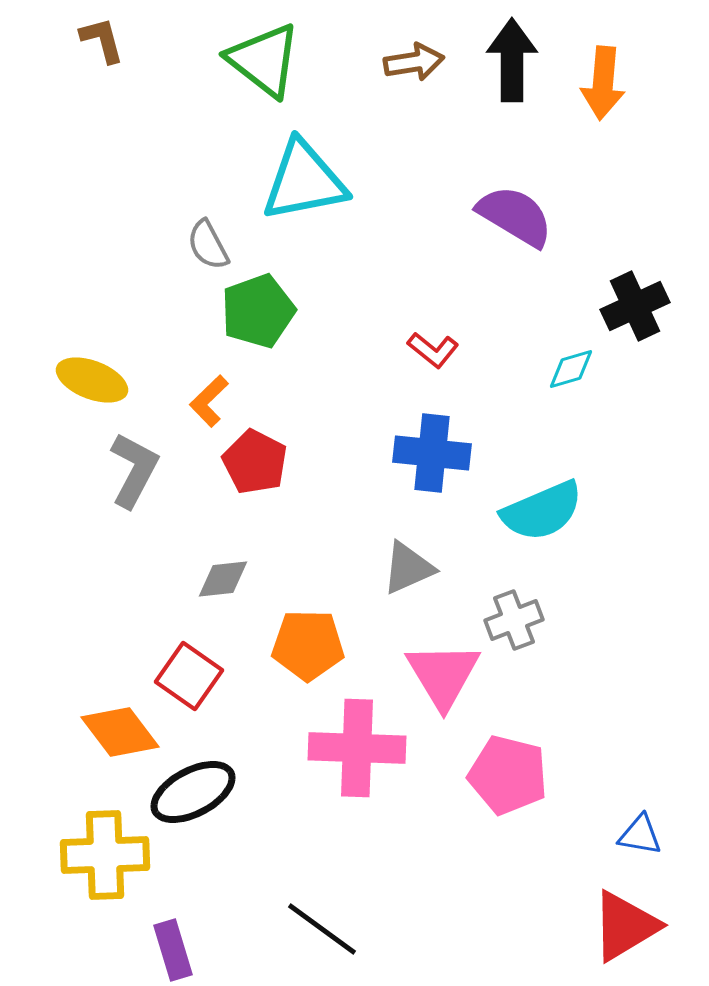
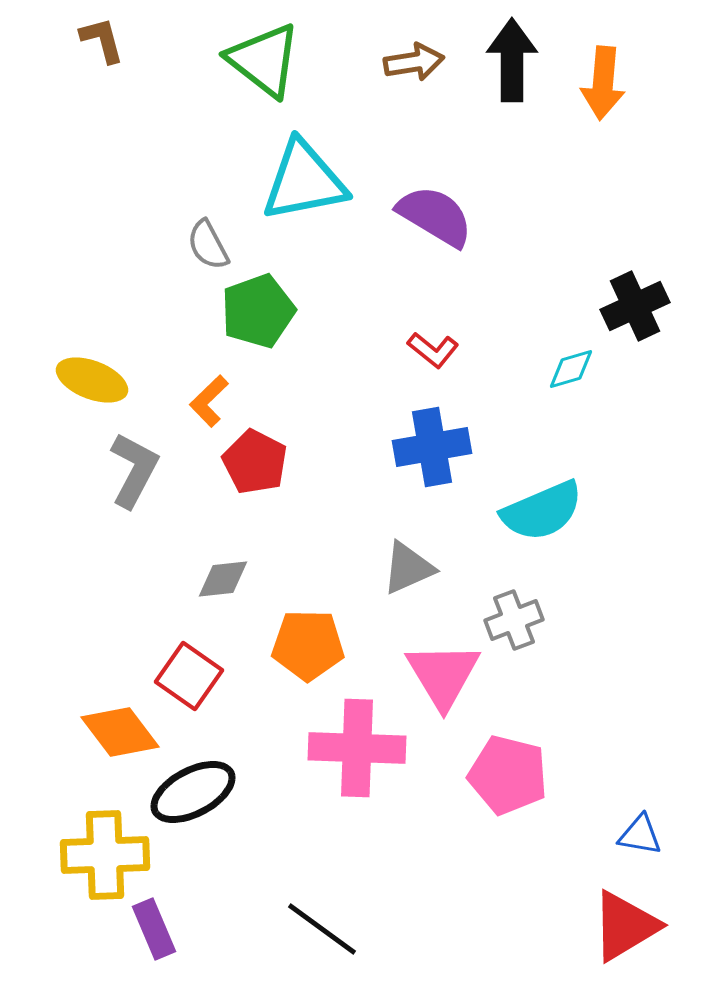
purple semicircle: moved 80 px left
blue cross: moved 6 px up; rotated 16 degrees counterclockwise
purple rectangle: moved 19 px left, 21 px up; rotated 6 degrees counterclockwise
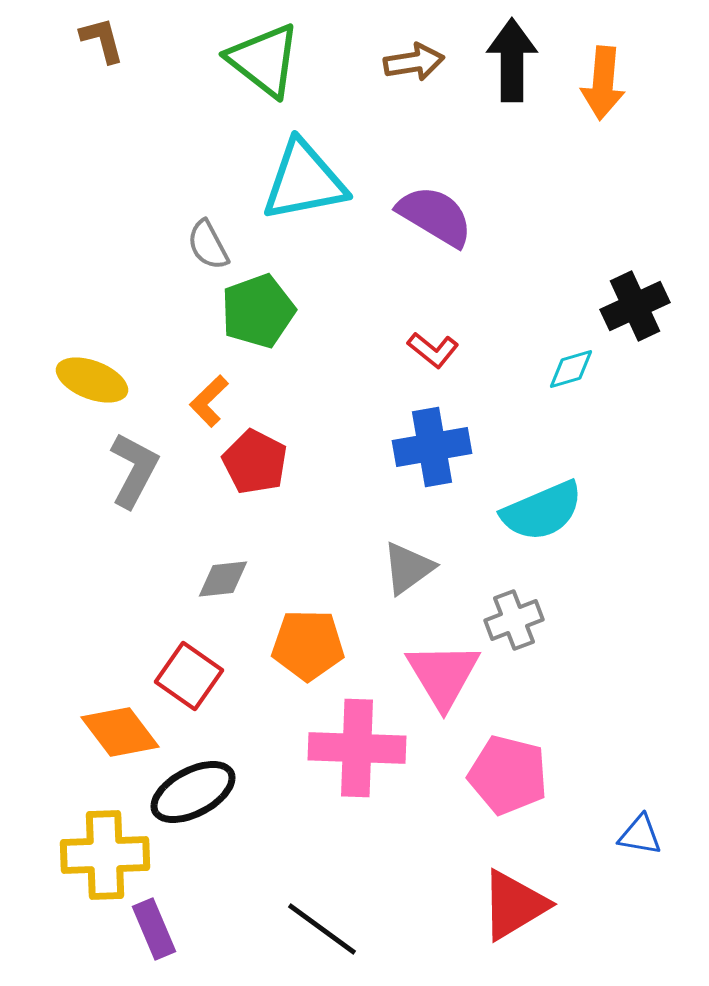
gray triangle: rotated 12 degrees counterclockwise
red triangle: moved 111 px left, 21 px up
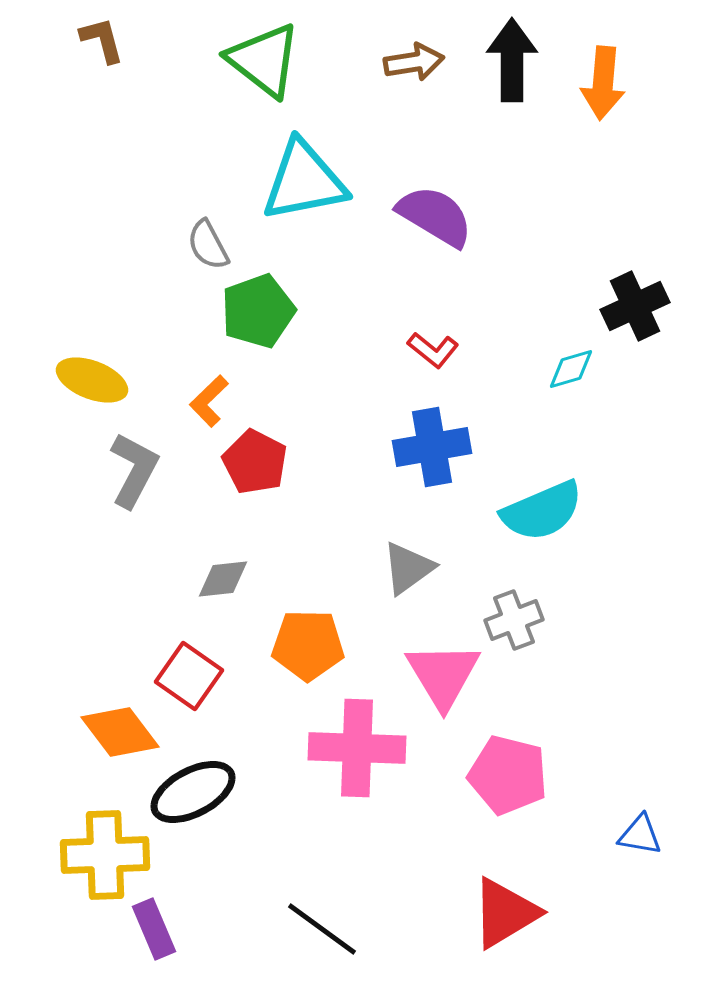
red triangle: moved 9 px left, 8 px down
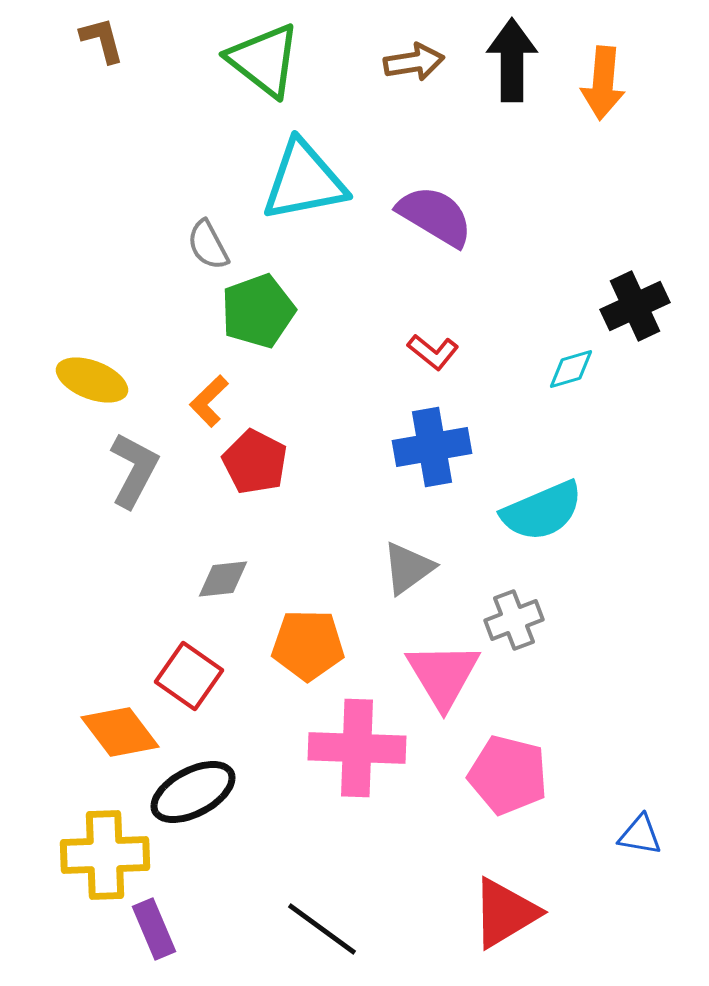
red L-shape: moved 2 px down
